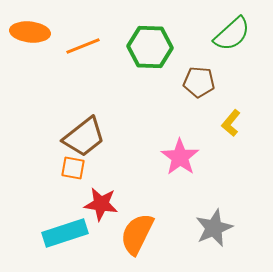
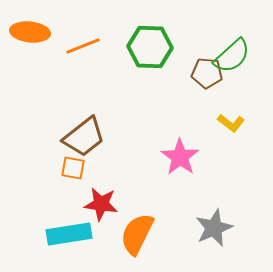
green semicircle: moved 22 px down
brown pentagon: moved 8 px right, 9 px up
yellow L-shape: rotated 92 degrees counterclockwise
cyan rectangle: moved 4 px right, 1 px down; rotated 9 degrees clockwise
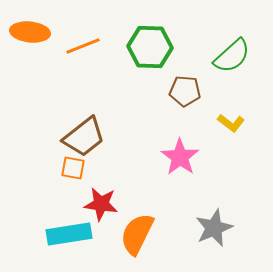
brown pentagon: moved 22 px left, 18 px down
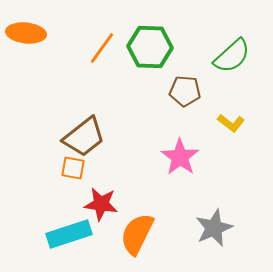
orange ellipse: moved 4 px left, 1 px down
orange line: moved 19 px right, 2 px down; rotated 32 degrees counterclockwise
cyan rectangle: rotated 9 degrees counterclockwise
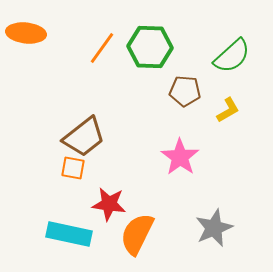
yellow L-shape: moved 3 px left, 13 px up; rotated 68 degrees counterclockwise
red star: moved 8 px right
cyan rectangle: rotated 30 degrees clockwise
